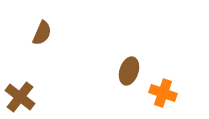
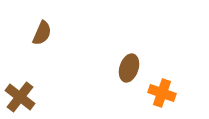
brown ellipse: moved 3 px up
orange cross: moved 1 px left
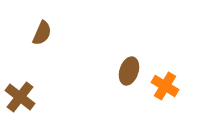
brown ellipse: moved 3 px down
orange cross: moved 3 px right, 7 px up; rotated 12 degrees clockwise
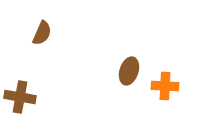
orange cross: rotated 28 degrees counterclockwise
brown cross: rotated 28 degrees counterclockwise
